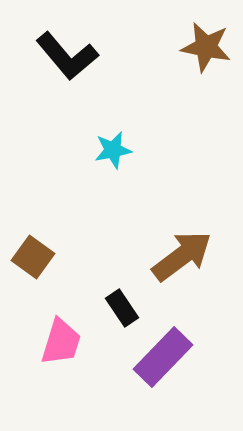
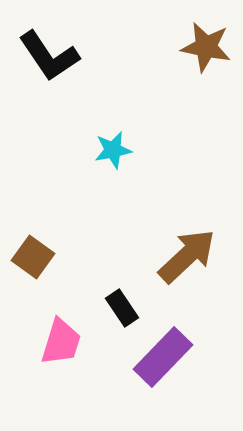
black L-shape: moved 18 px left; rotated 6 degrees clockwise
brown arrow: moved 5 px right; rotated 6 degrees counterclockwise
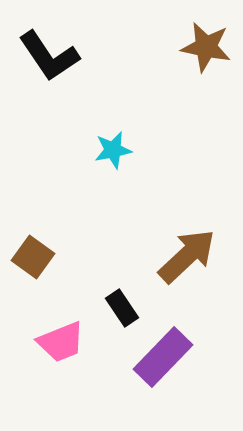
pink trapezoid: rotated 51 degrees clockwise
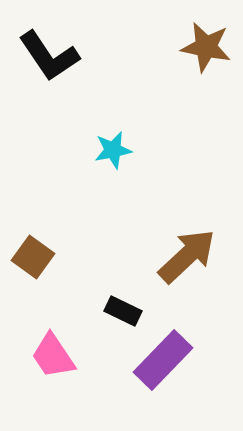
black rectangle: moved 1 px right, 3 px down; rotated 30 degrees counterclockwise
pink trapezoid: moved 8 px left, 14 px down; rotated 78 degrees clockwise
purple rectangle: moved 3 px down
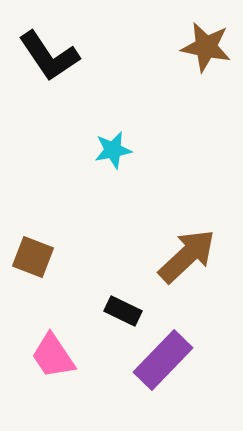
brown square: rotated 15 degrees counterclockwise
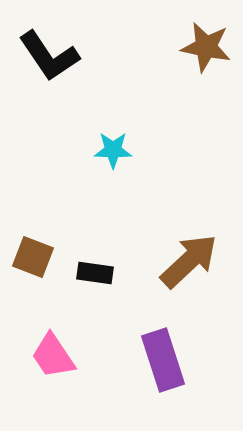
cyan star: rotated 12 degrees clockwise
brown arrow: moved 2 px right, 5 px down
black rectangle: moved 28 px left, 38 px up; rotated 18 degrees counterclockwise
purple rectangle: rotated 62 degrees counterclockwise
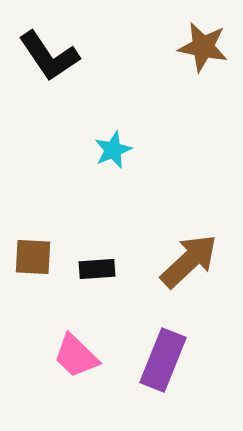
brown star: moved 3 px left
cyan star: rotated 24 degrees counterclockwise
brown square: rotated 18 degrees counterclockwise
black rectangle: moved 2 px right, 4 px up; rotated 12 degrees counterclockwise
pink trapezoid: moved 23 px right; rotated 12 degrees counterclockwise
purple rectangle: rotated 40 degrees clockwise
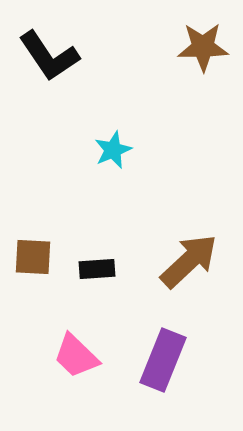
brown star: rotated 12 degrees counterclockwise
